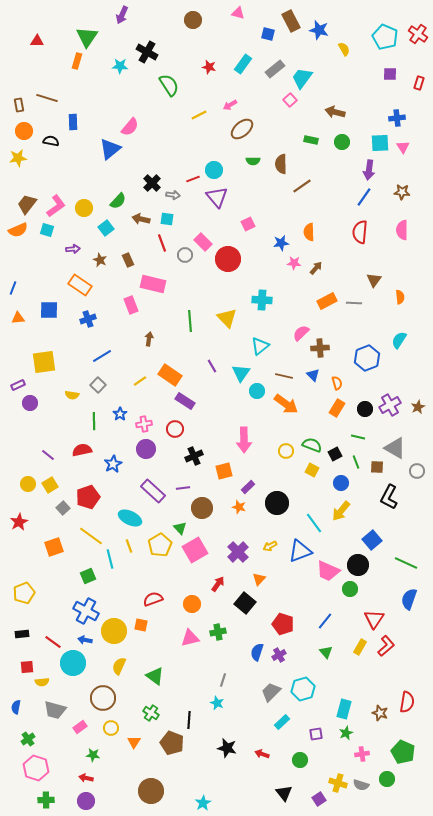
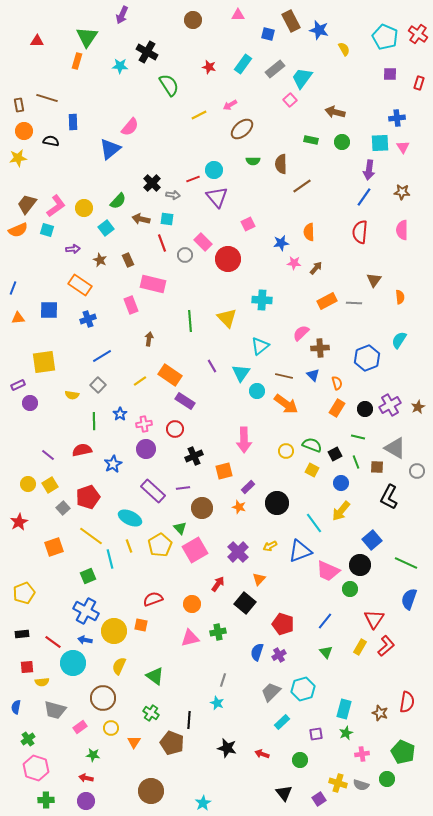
pink triangle at (238, 13): moved 2 px down; rotated 16 degrees counterclockwise
black circle at (358, 565): moved 2 px right
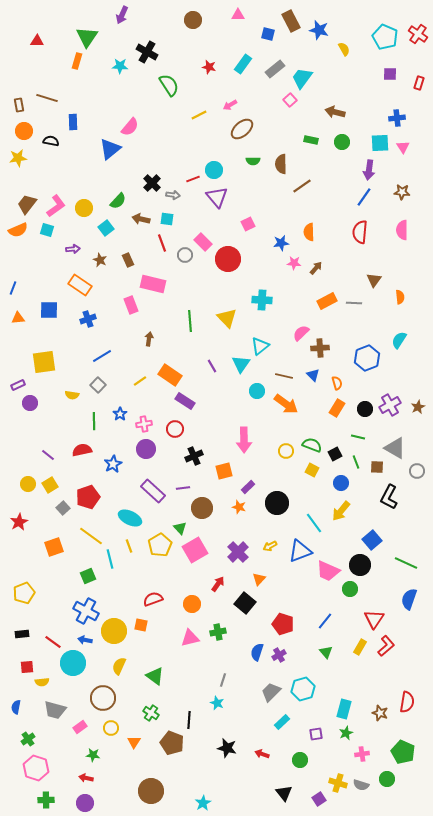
cyan triangle at (241, 373): moved 9 px up
purple circle at (86, 801): moved 1 px left, 2 px down
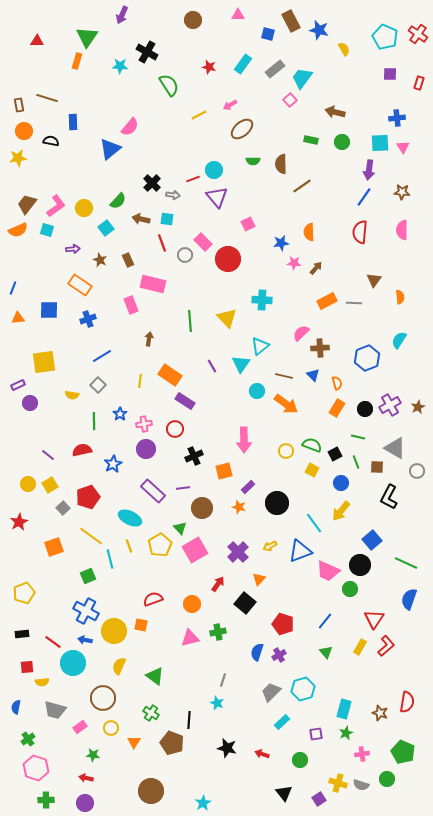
yellow line at (140, 381): rotated 48 degrees counterclockwise
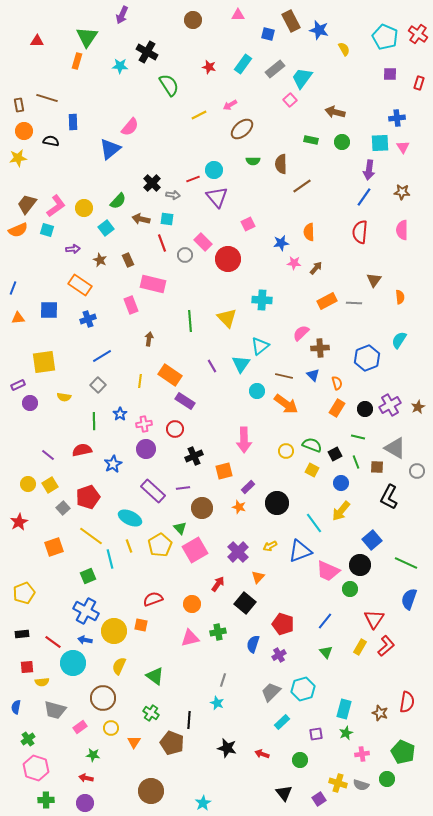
yellow semicircle at (72, 395): moved 8 px left, 2 px down
orange triangle at (259, 579): moved 1 px left, 2 px up
blue semicircle at (257, 652): moved 4 px left, 8 px up
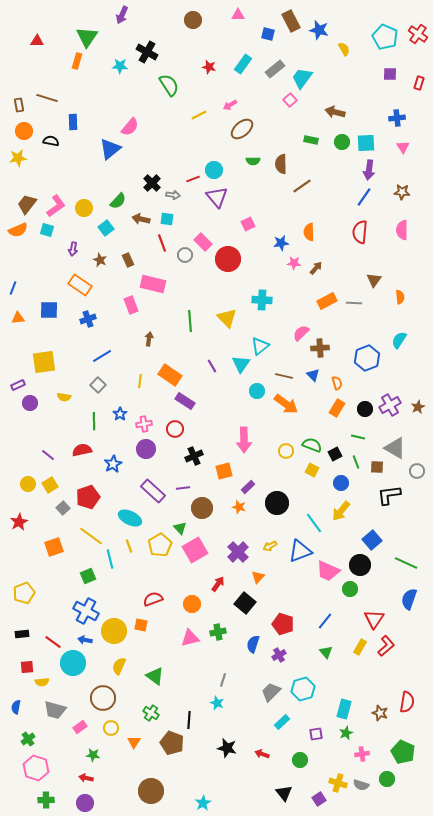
cyan square at (380, 143): moved 14 px left
purple arrow at (73, 249): rotated 104 degrees clockwise
black L-shape at (389, 497): moved 2 px up; rotated 55 degrees clockwise
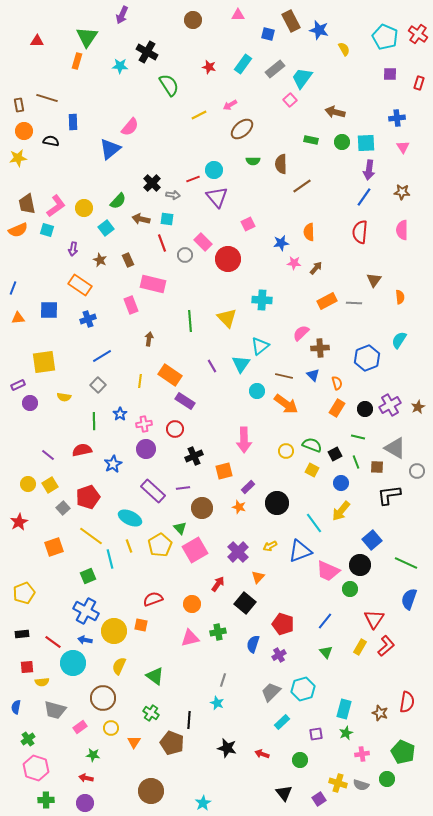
brown trapezoid at (27, 204): rotated 50 degrees counterclockwise
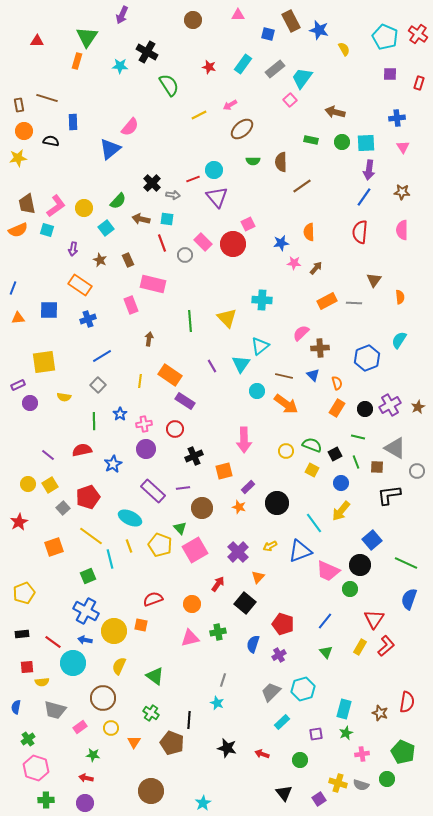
brown semicircle at (281, 164): moved 2 px up
red circle at (228, 259): moved 5 px right, 15 px up
yellow pentagon at (160, 545): rotated 20 degrees counterclockwise
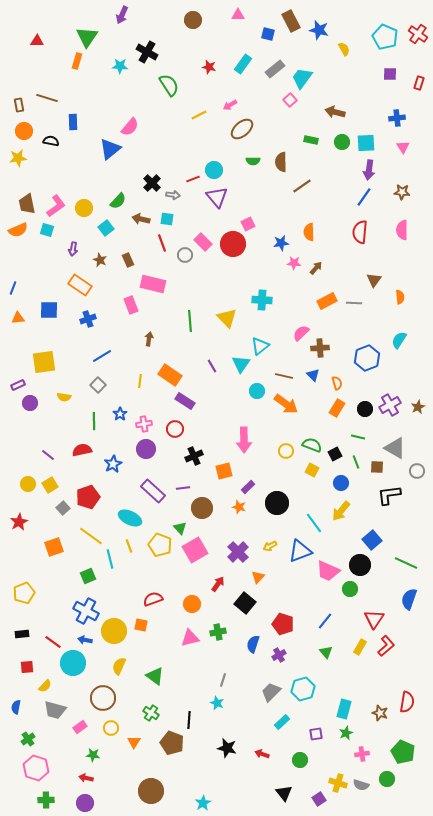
yellow semicircle at (42, 682): moved 3 px right, 4 px down; rotated 40 degrees counterclockwise
